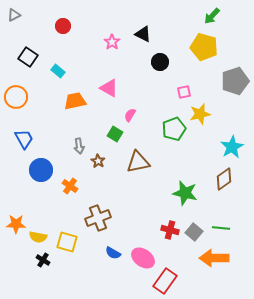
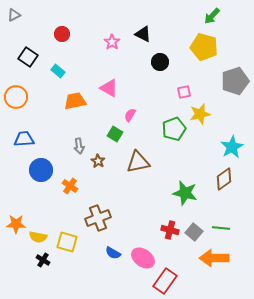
red circle: moved 1 px left, 8 px down
blue trapezoid: rotated 65 degrees counterclockwise
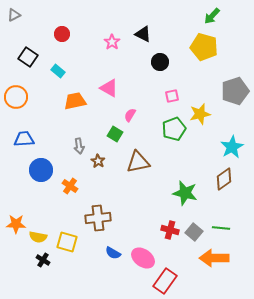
gray pentagon: moved 10 px down
pink square: moved 12 px left, 4 px down
brown cross: rotated 15 degrees clockwise
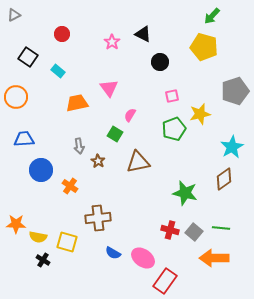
pink triangle: rotated 24 degrees clockwise
orange trapezoid: moved 2 px right, 2 px down
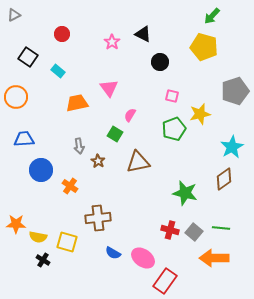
pink square: rotated 24 degrees clockwise
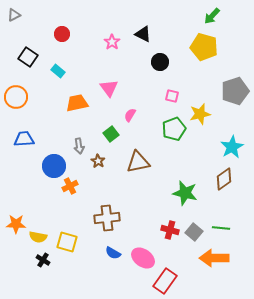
green square: moved 4 px left; rotated 21 degrees clockwise
blue circle: moved 13 px right, 4 px up
orange cross: rotated 28 degrees clockwise
brown cross: moved 9 px right
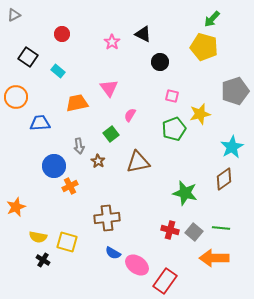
green arrow: moved 3 px down
blue trapezoid: moved 16 px right, 16 px up
orange star: moved 17 px up; rotated 24 degrees counterclockwise
pink ellipse: moved 6 px left, 7 px down
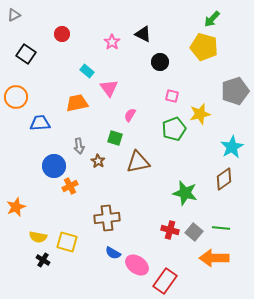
black square: moved 2 px left, 3 px up
cyan rectangle: moved 29 px right
green square: moved 4 px right, 4 px down; rotated 35 degrees counterclockwise
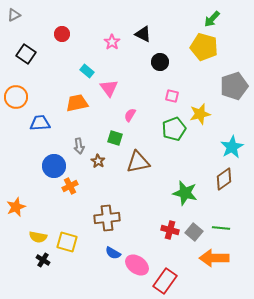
gray pentagon: moved 1 px left, 5 px up
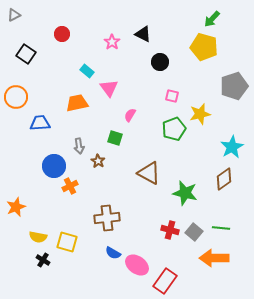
brown triangle: moved 11 px right, 11 px down; rotated 40 degrees clockwise
